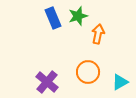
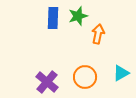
blue rectangle: rotated 25 degrees clockwise
orange circle: moved 3 px left, 5 px down
cyan triangle: moved 1 px right, 9 px up
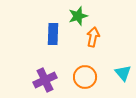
blue rectangle: moved 16 px down
orange arrow: moved 5 px left, 3 px down
cyan triangle: moved 2 px right; rotated 42 degrees counterclockwise
purple cross: moved 2 px left, 2 px up; rotated 25 degrees clockwise
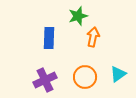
blue rectangle: moved 4 px left, 4 px down
cyan triangle: moved 5 px left, 1 px down; rotated 36 degrees clockwise
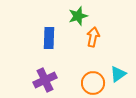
orange circle: moved 8 px right, 6 px down
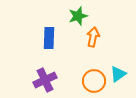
orange circle: moved 1 px right, 2 px up
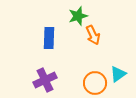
orange arrow: moved 2 px up; rotated 144 degrees clockwise
orange circle: moved 1 px right, 2 px down
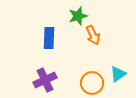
orange circle: moved 3 px left
